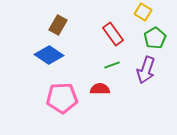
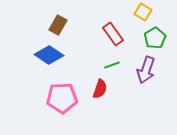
red semicircle: rotated 108 degrees clockwise
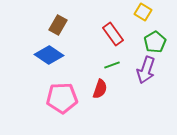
green pentagon: moved 4 px down
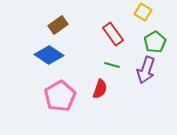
brown rectangle: rotated 24 degrees clockwise
green line: rotated 35 degrees clockwise
pink pentagon: moved 2 px left, 2 px up; rotated 28 degrees counterclockwise
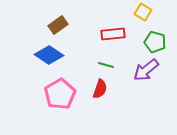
red rectangle: rotated 60 degrees counterclockwise
green pentagon: rotated 25 degrees counterclockwise
green line: moved 6 px left
purple arrow: rotated 32 degrees clockwise
pink pentagon: moved 2 px up
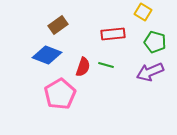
blue diamond: moved 2 px left; rotated 12 degrees counterclockwise
purple arrow: moved 4 px right, 2 px down; rotated 16 degrees clockwise
red semicircle: moved 17 px left, 22 px up
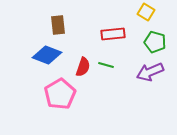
yellow square: moved 3 px right
brown rectangle: rotated 60 degrees counterclockwise
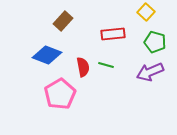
yellow square: rotated 12 degrees clockwise
brown rectangle: moved 5 px right, 4 px up; rotated 48 degrees clockwise
red semicircle: rotated 30 degrees counterclockwise
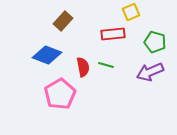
yellow square: moved 15 px left; rotated 24 degrees clockwise
